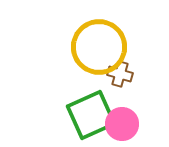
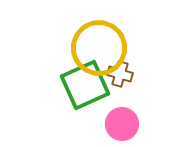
yellow circle: moved 1 px down
green square: moved 6 px left, 30 px up
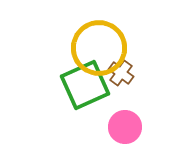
brown cross: moved 1 px right, 1 px up; rotated 20 degrees clockwise
pink circle: moved 3 px right, 3 px down
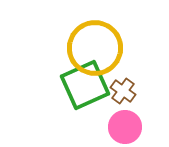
yellow circle: moved 4 px left
brown cross: moved 2 px right, 18 px down
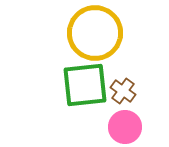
yellow circle: moved 15 px up
green square: rotated 18 degrees clockwise
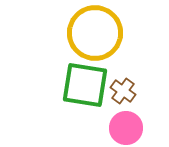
green square: rotated 15 degrees clockwise
pink circle: moved 1 px right, 1 px down
